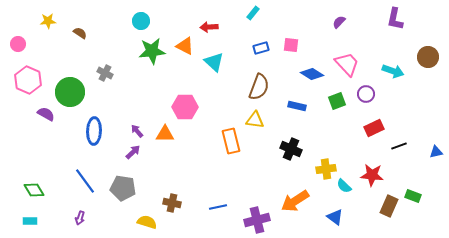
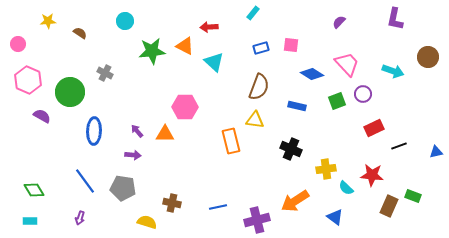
cyan circle at (141, 21): moved 16 px left
purple circle at (366, 94): moved 3 px left
purple semicircle at (46, 114): moved 4 px left, 2 px down
purple arrow at (133, 152): moved 3 px down; rotated 49 degrees clockwise
cyan semicircle at (344, 186): moved 2 px right, 2 px down
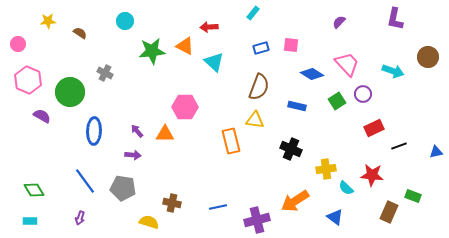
green square at (337, 101): rotated 12 degrees counterclockwise
brown rectangle at (389, 206): moved 6 px down
yellow semicircle at (147, 222): moved 2 px right
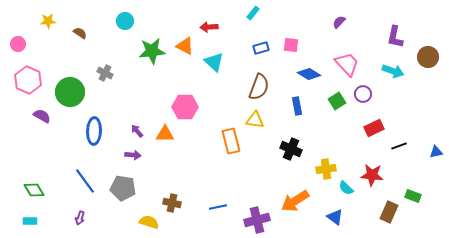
purple L-shape at (395, 19): moved 18 px down
blue diamond at (312, 74): moved 3 px left
blue rectangle at (297, 106): rotated 66 degrees clockwise
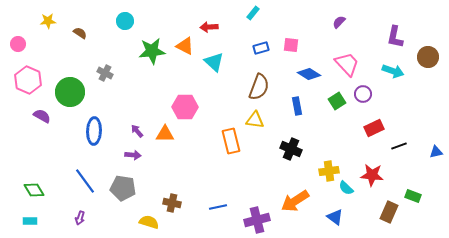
yellow cross at (326, 169): moved 3 px right, 2 px down
